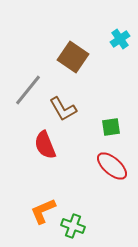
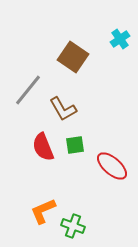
green square: moved 36 px left, 18 px down
red semicircle: moved 2 px left, 2 px down
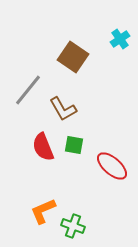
green square: moved 1 px left; rotated 18 degrees clockwise
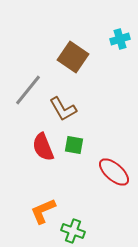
cyan cross: rotated 18 degrees clockwise
red ellipse: moved 2 px right, 6 px down
green cross: moved 5 px down
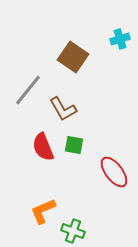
red ellipse: rotated 12 degrees clockwise
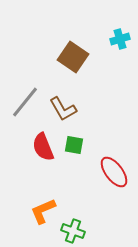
gray line: moved 3 px left, 12 px down
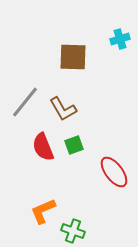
brown square: rotated 32 degrees counterclockwise
green square: rotated 30 degrees counterclockwise
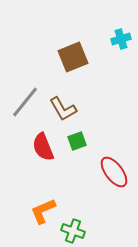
cyan cross: moved 1 px right
brown square: rotated 24 degrees counterclockwise
green square: moved 3 px right, 4 px up
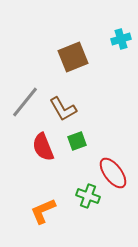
red ellipse: moved 1 px left, 1 px down
green cross: moved 15 px right, 35 px up
